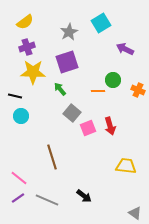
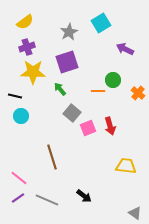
orange cross: moved 3 px down; rotated 16 degrees clockwise
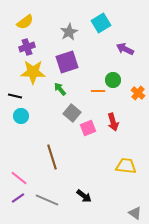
red arrow: moved 3 px right, 4 px up
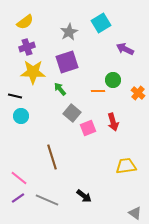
yellow trapezoid: rotated 15 degrees counterclockwise
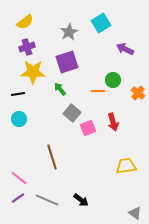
black line: moved 3 px right, 2 px up; rotated 24 degrees counterclockwise
cyan circle: moved 2 px left, 3 px down
black arrow: moved 3 px left, 4 px down
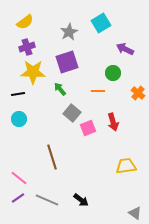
green circle: moved 7 px up
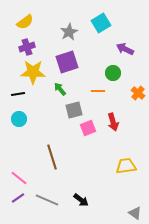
gray square: moved 2 px right, 3 px up; rotated 36 degrees clockwise
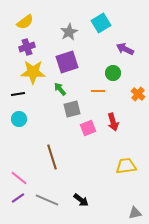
orange cross: moved 1 px down
gray square: moved 2 px left, 1 px up
gray triangle: rotated 48 degrees counterclockwise
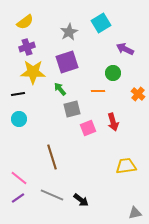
gray line: moved 5 px right, 5 px up
